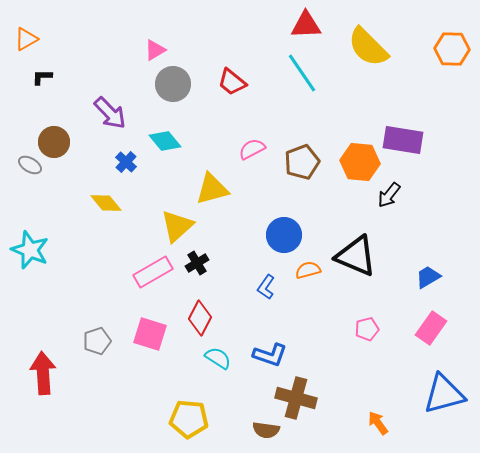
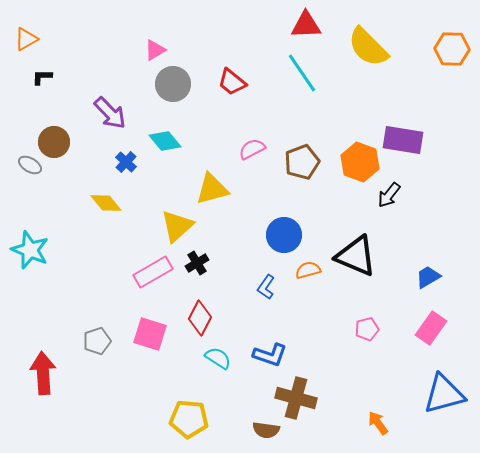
orange hexagon at (360, 162): rotated 15 degrees clockwise
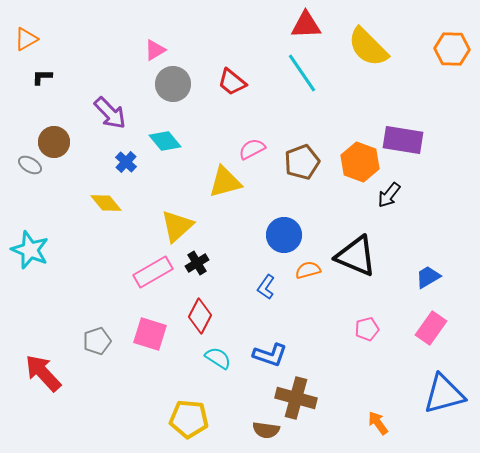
yellow triangle at (212, 189): moved 13 px right, 7 px up
red diamond at (200, 318): moved 2 px up
red arrow at (43, 373): rotated 39 degrees counterclockwise
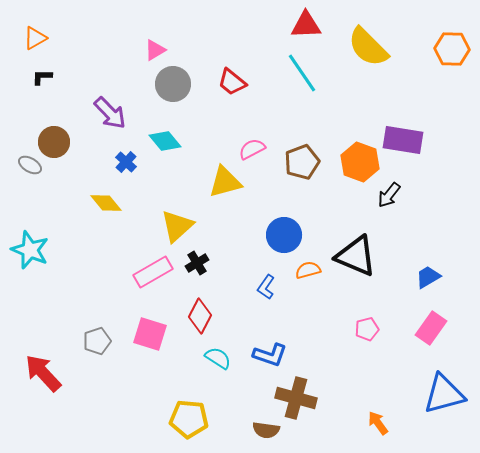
orange triangle at (26, 39): moved 9 px right, 1 px up
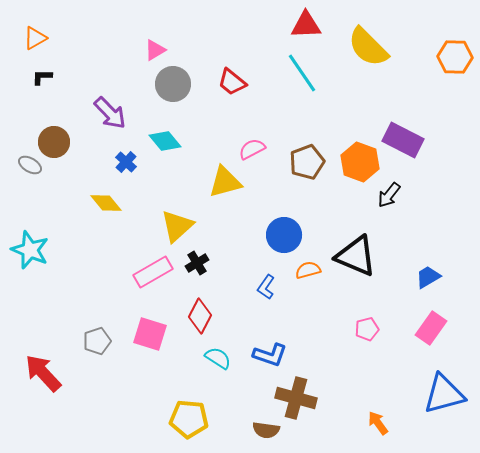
orange hexagon at (452, 49): moved 3 px right, 8 px down
purple rectangle at (403, 140): rotated 18 degrees clockwise
brown pentagon at (302, 162): moved 5 px right
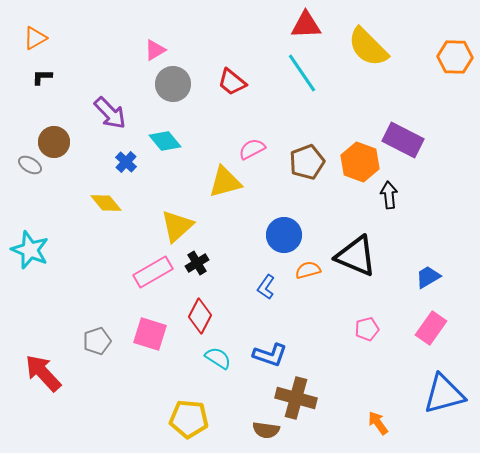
black arrow at (389, 195): rotated 136 degrees clockwise
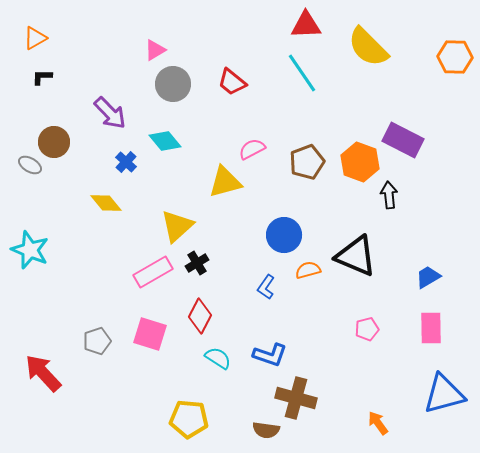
pink rectangle at (431, 328): rotated 36 degrees counterclockwise
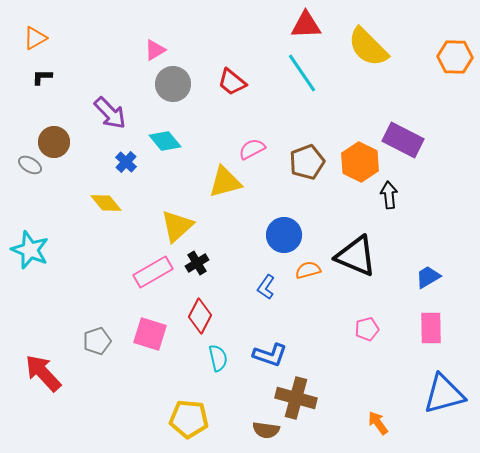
orange hexagon at (360, 162): rotated 6 degrees clockwise
cyan semicircle at (218, 358): rotated 44 degrees clockwise
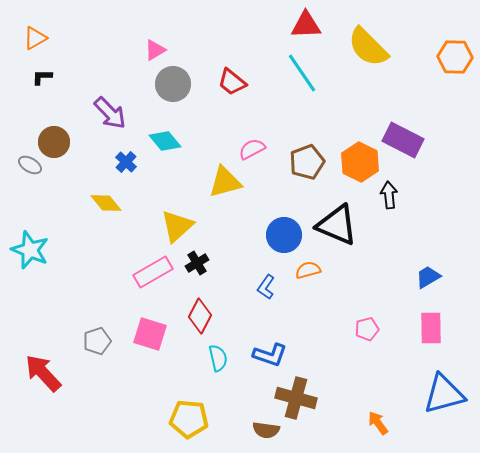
black triangle at (356, 256): moved 19 px left, 31 px up
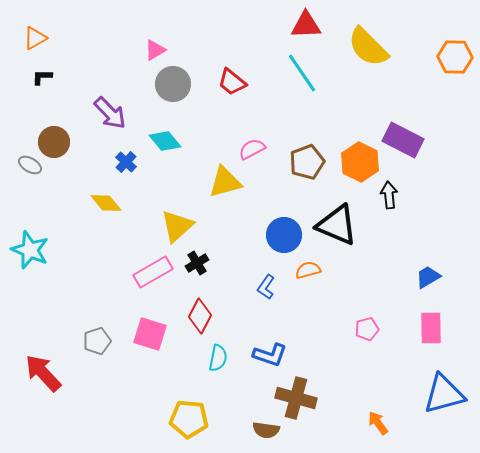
cyan semicircle at (218, 358): rotated 24 degrees clockwise
